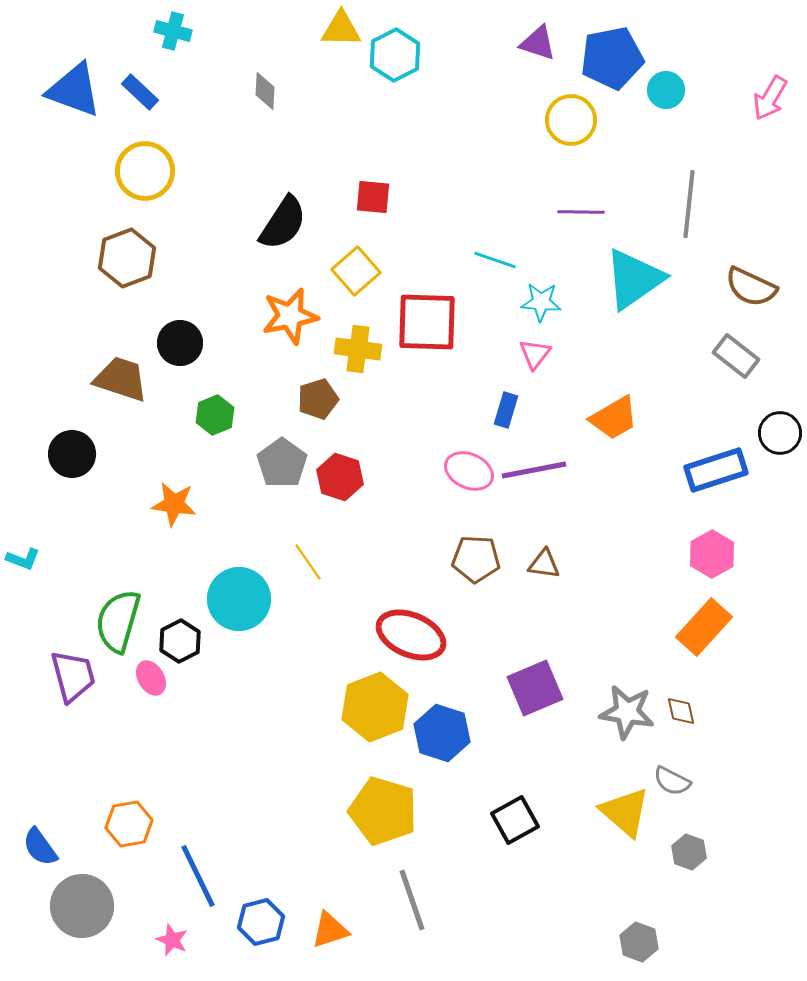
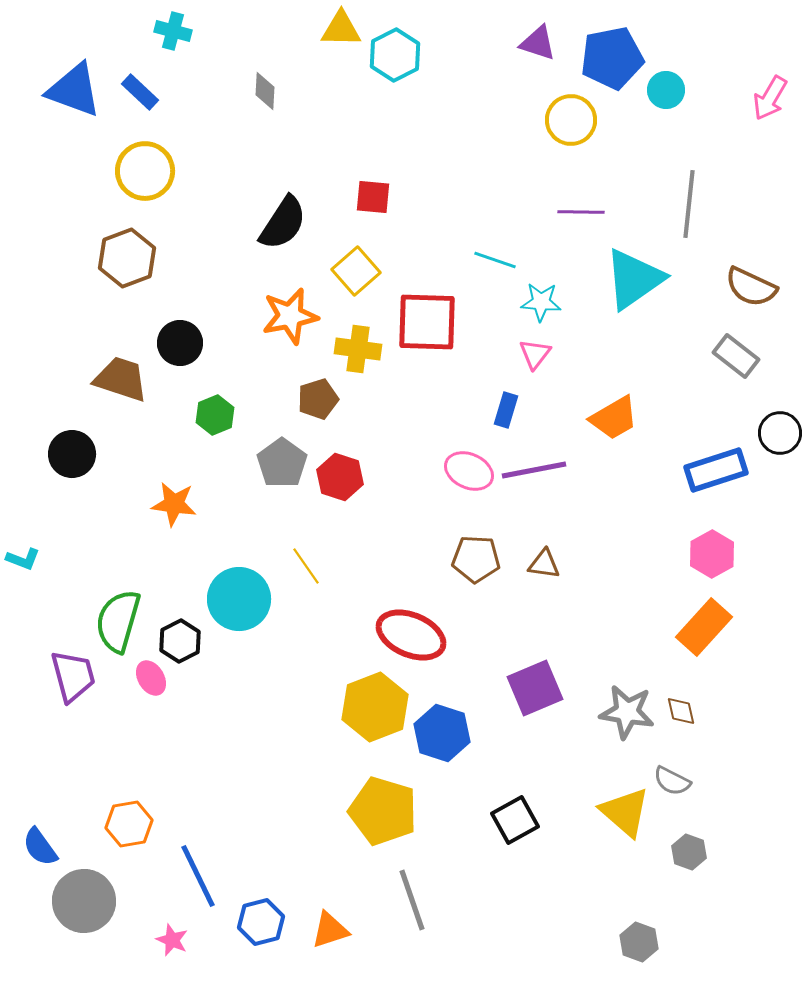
yellow line at (308, 562): moved 2 px left, 4 px down
gray circle at (82, 906): moved 2 px right, 5 px up
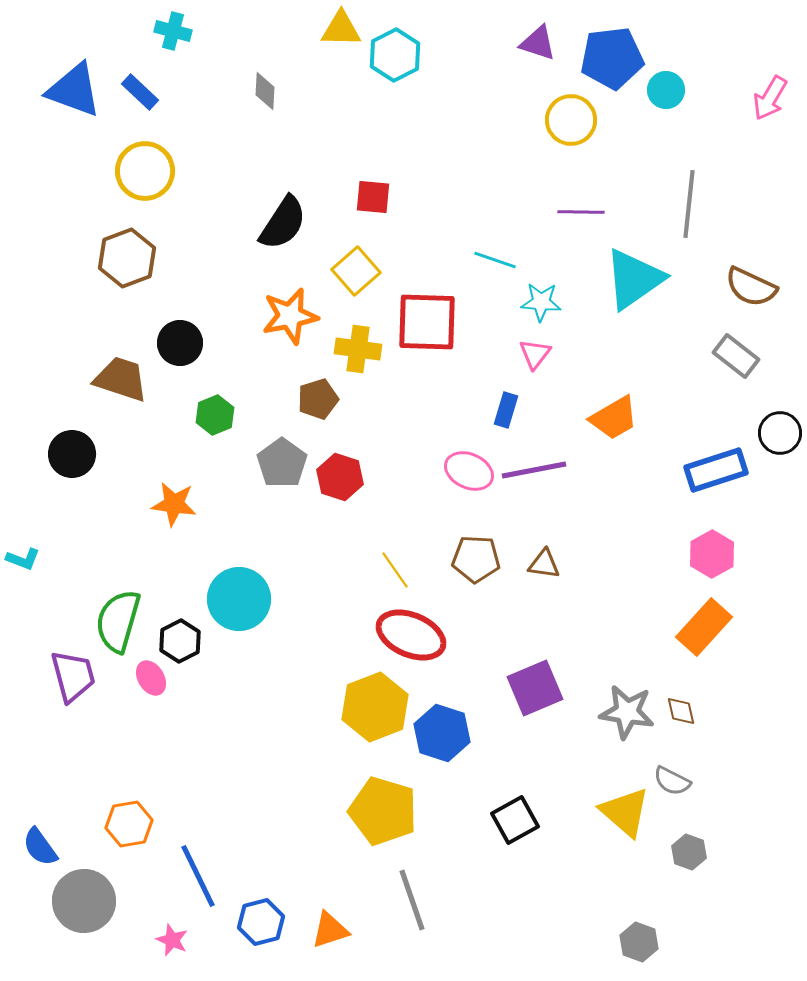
blue pentagon at (612, 58): rotated 4 degrees clockwise
yellow line at (306, 566): moved 89 px right, 4 px down
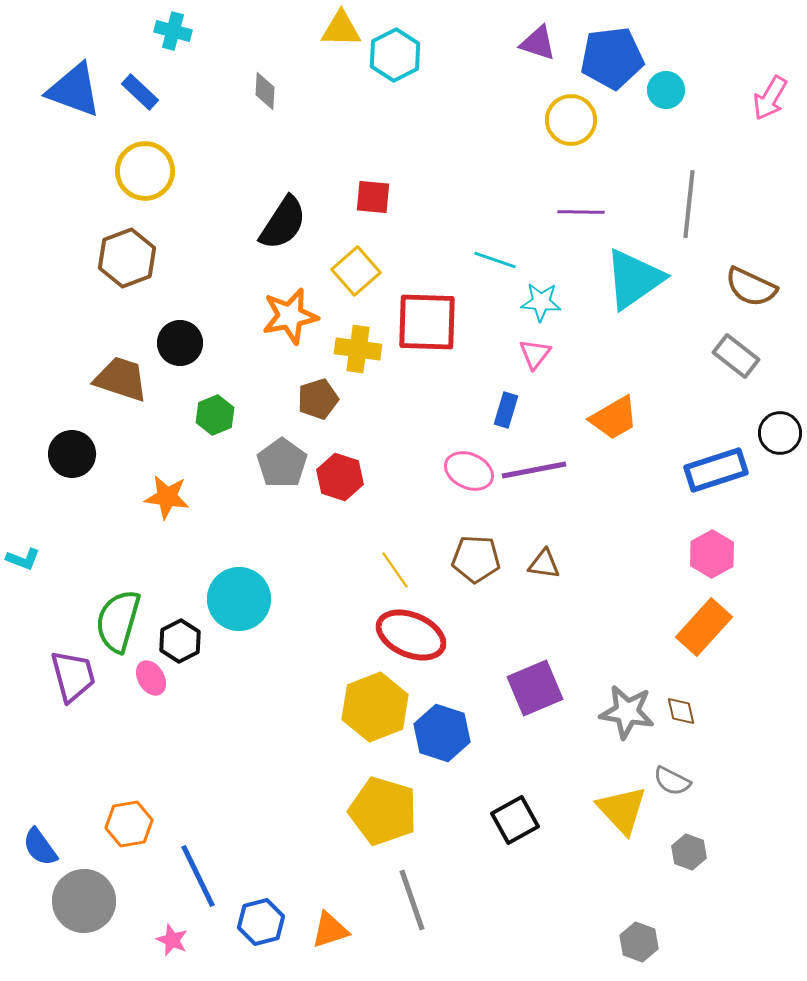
orange star at (174, 504): moved 7 px left, 7 px up
yellow triangle at (625, 812): moved 3 px left, 2 px up; rotated 6 degrees clockwise
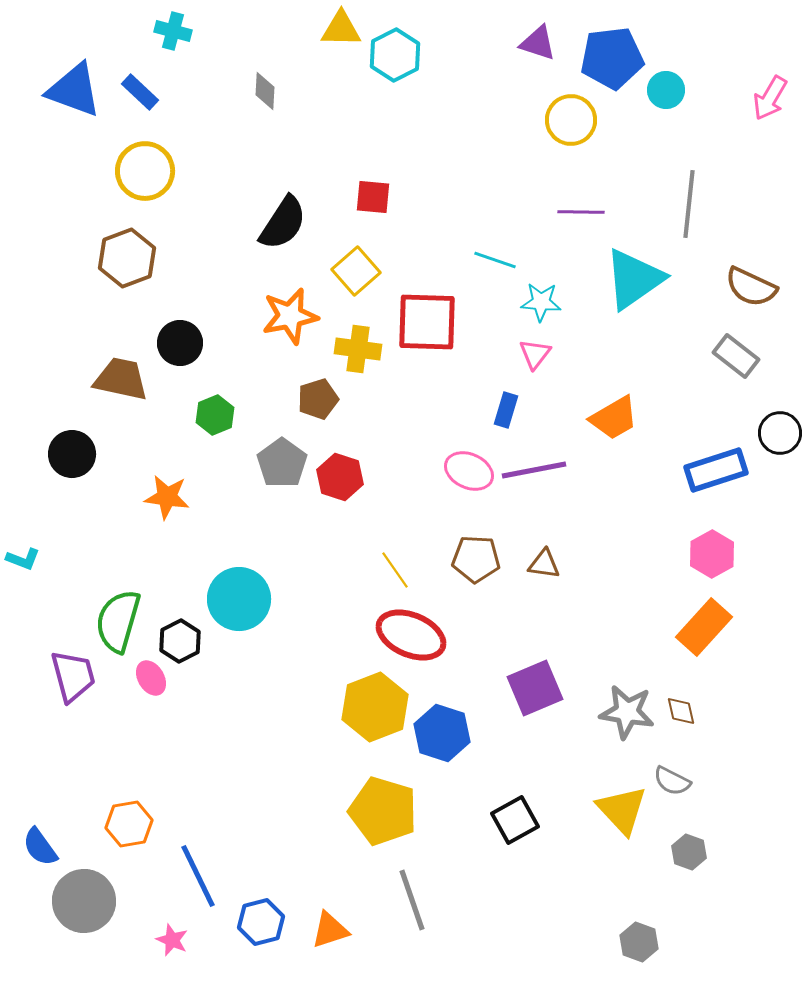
brown trapezoid at (121, 379): rotated 6 degrees counterclockwise
